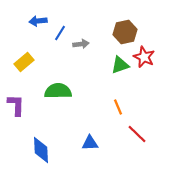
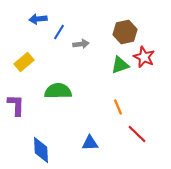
blue arrow: moved 2 px up
blue line: moved 1 px left, 1 px up
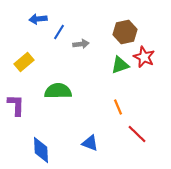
blue triangle: rotated 24 degrees clockwise
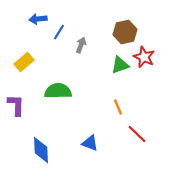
gray arrow: moved 1 px down; rotated 63 degrees counterclockwise
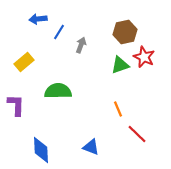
orange line: moved 2 px down
blue triangle: moved 1 px right, 4 px down
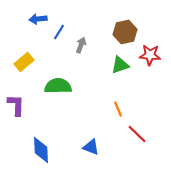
red star: moved 6 px right, 2 px up; rotated 20 degrees counterclockwise
green semicircle: moved 5 px up
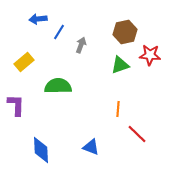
orange line: rotated 28 degrees clockwise
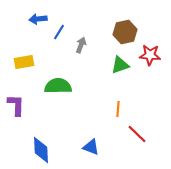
yellow rectangle: rotated 30 degrees clockwise
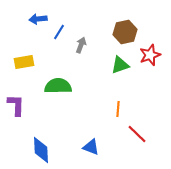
red star: rotated 25 degrees counterclockwise
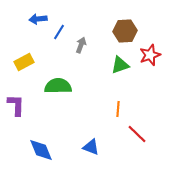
brown hexagon: moved 1 px up; rotated 10 degrees clockwise
yellow rectangle: rotated 18 degrees counterclockwise
blue diamond: rotated 20 degrees counterclockwise
